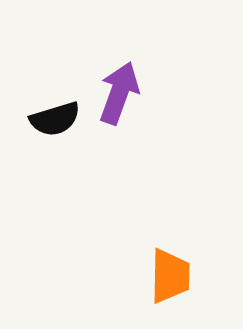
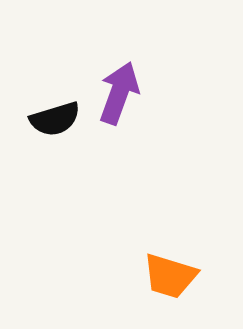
orange trapezoid: rotated 106 degrees clockwise
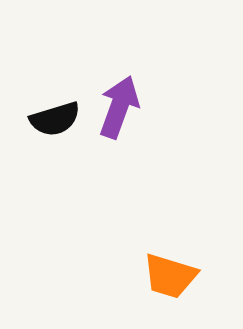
purple arrow: moved 14 px down
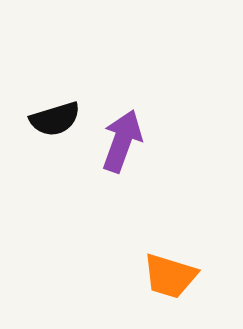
purple arrow: moved 3 px right, 34 px down
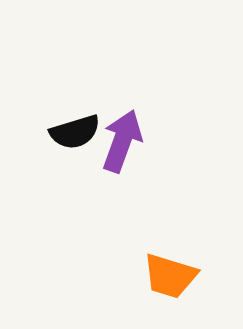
black semicircle: moved 20 px right, 13 px down
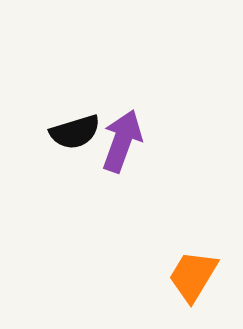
orange trapezoid: moved 23 px right; rotated 104 degrees clockwise
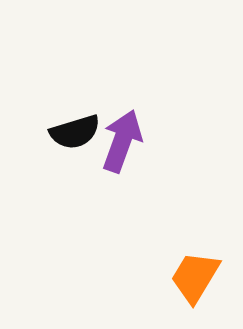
orange trapezoid: moved 2 px right, 1 px down
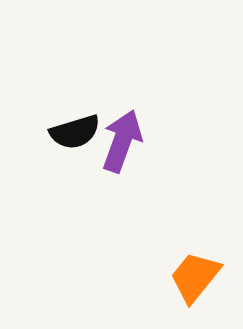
orange trapezoid: rotated 8 degrees clockwise
